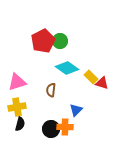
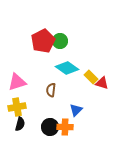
black circle: moved 1 px left, 2 px up
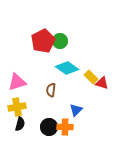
black circle: moved 1 px left
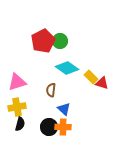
blue triangle: moved 12 px left, 1 px up; rotated 32 degrees counterclockwise
orange cross: moved 2 px left
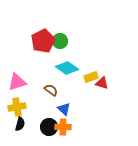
yellow rectangle: rotated 64 degrees counterclockwise
brown semicircle: rotated 120 degrees clockwise
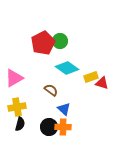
red pentagon: moved 2 px down
pink triangle: moved 3 px left, 4 px up; rotated 12 degrees counterclockwise
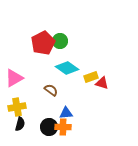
blue triangle: moved 2 px right, 4 px down; rotated 48 degrees counterclockwise
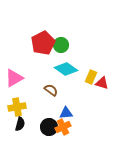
green circle: moved 1 px right, 4 px down
cyan diamond: moved 1 px left, 1 px down
yellow rectangle: rotated 48 degrees counterclockwise
orange cross: rotated 28 degrees counterclockwise
